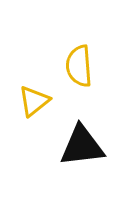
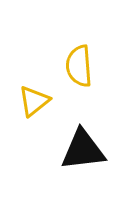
black triangle: moved 1 px right, 4 px down
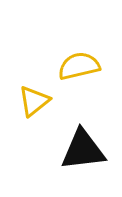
yellow semicircle: rotated 81 degrees clockwise
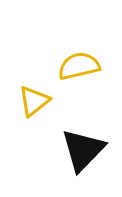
black triangle: rotated 39 degrees counterclockwise
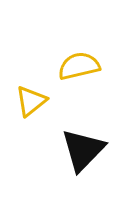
yellow triangle: moved 3 px left
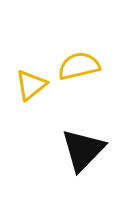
yellow triangle: moved 16 px up
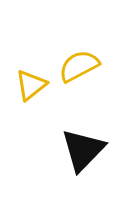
yellow semicircle: rotated 15 degrees counterclockwise
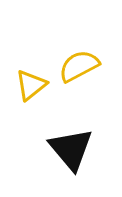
black triangle: moved 12 px left, 1 px up; rotated 24 degrees counterclockwise
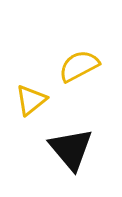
yellow triangle: moved 15 px down
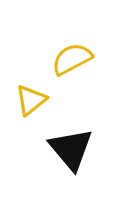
yellow semicircle: moved 7 px left, 7 px up
